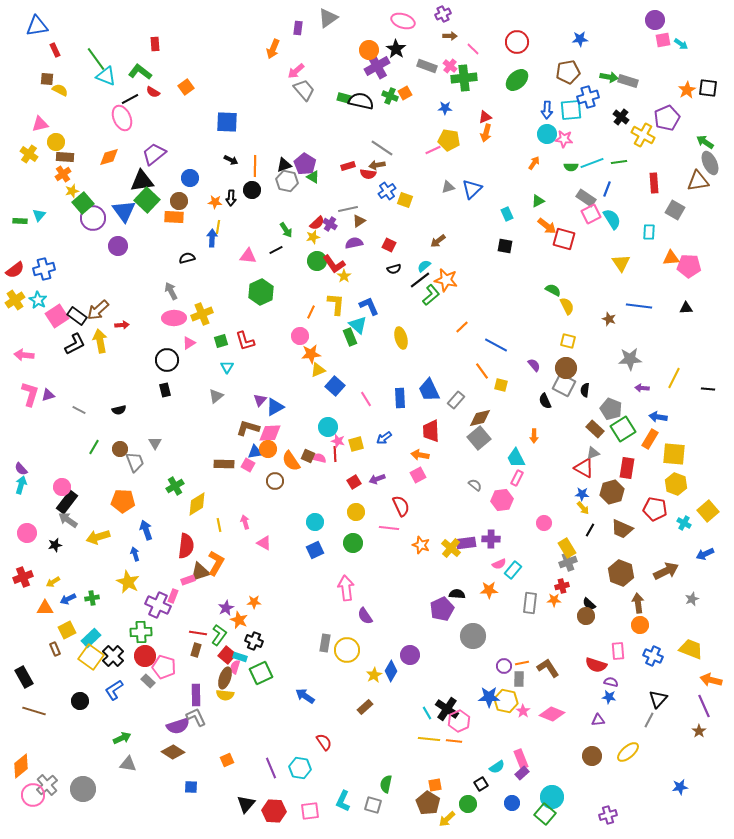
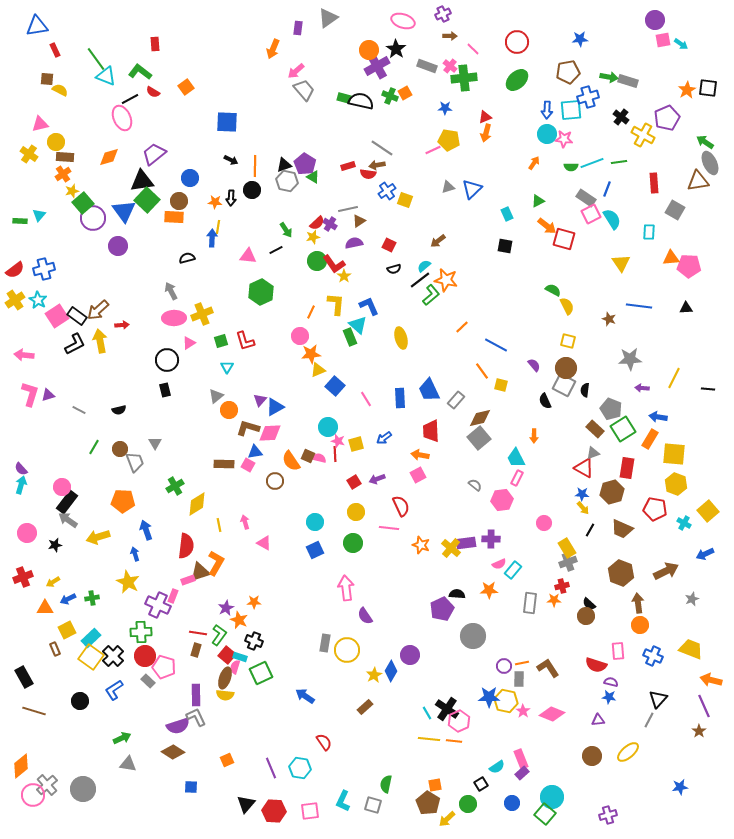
orange circle at (268, 449): moved 39 px left, 39 px up
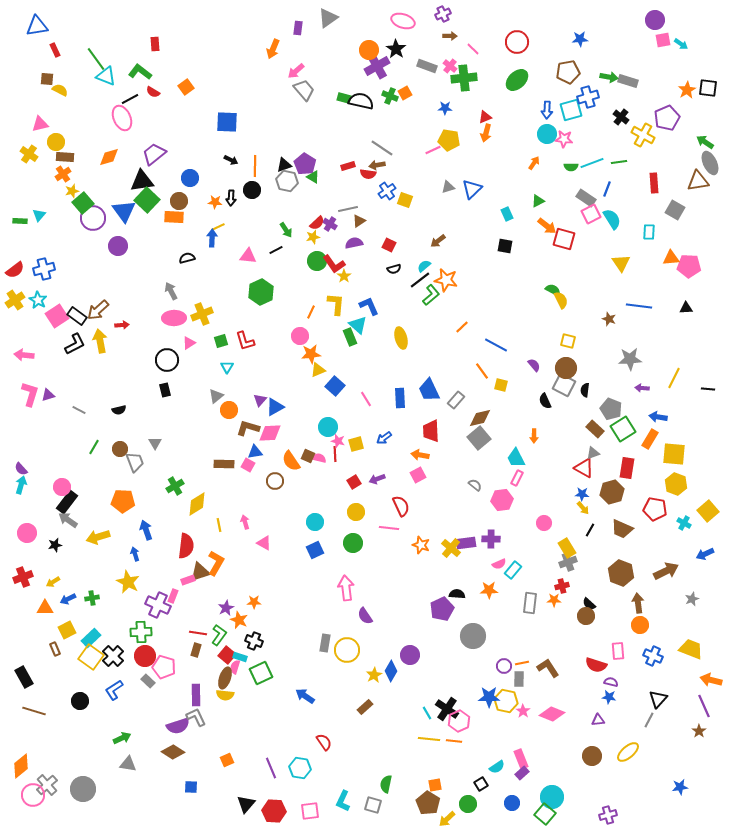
cyan square at (571, 110): rotated 10 degrees counterclockwise
yellow line at (218, 227): rotated 56 degrees clockwise
yellow semicircle at (567, 306): moved 6 px left, 6 px up
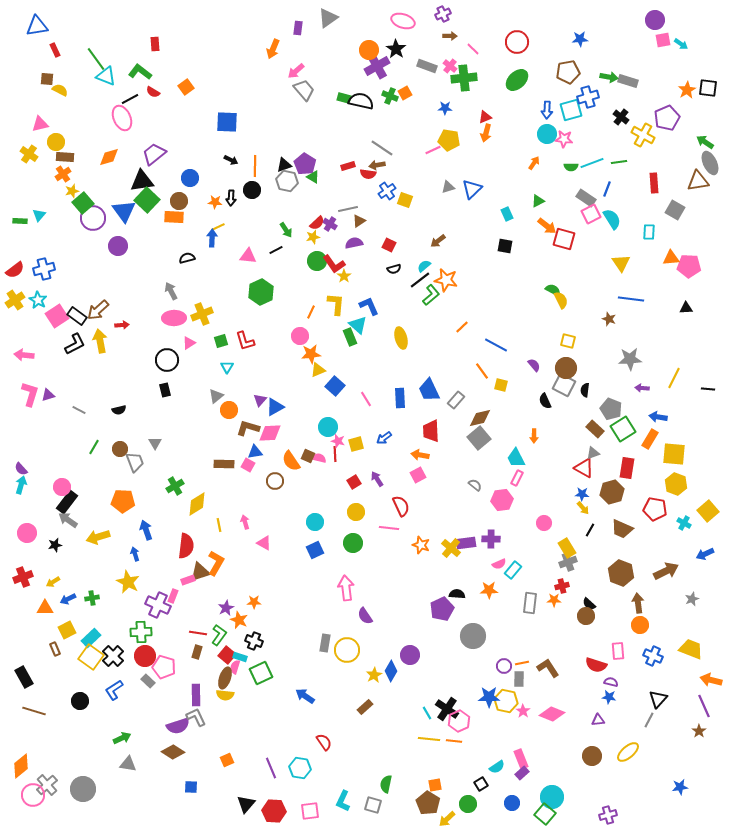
blue line at (639, 306): moved 8 px left, 7 px up
purple arrow at (377, 479): rotated 77 degrees clockwise
brown rectangle at (196, 650): moved 1 px right, 2 px down
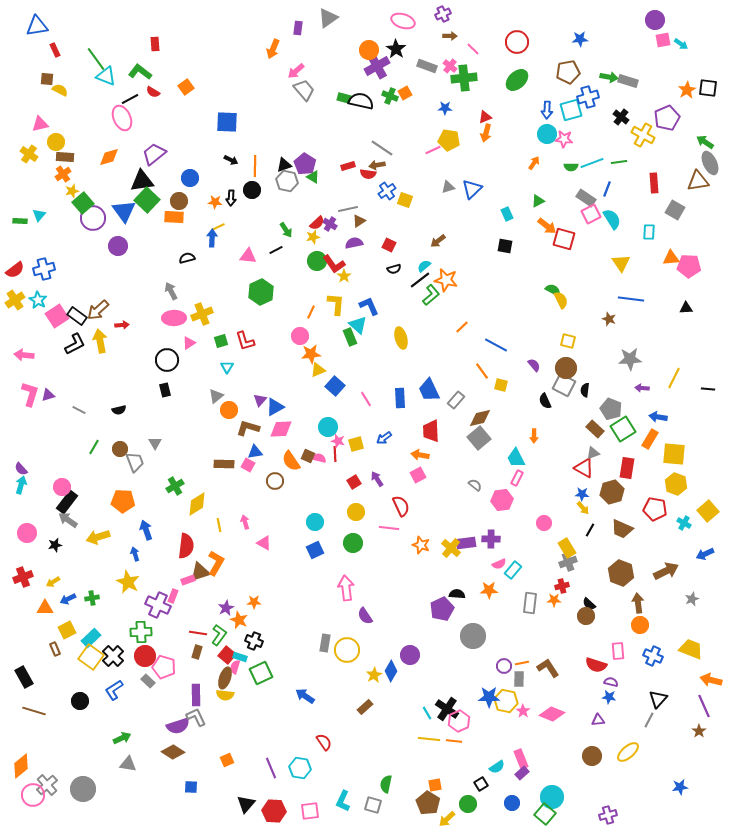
pink diamond at (270, 433): moved 11 px right, 4 px up
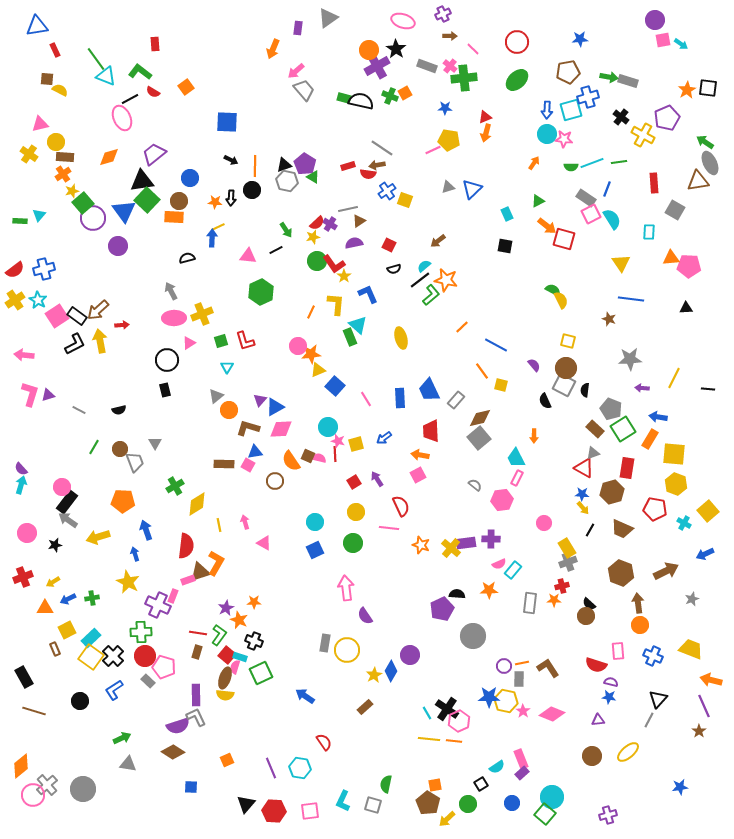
blue L-shape at (369, 306): moved 1 px left, 12 px up
pink circle at (300, 336): moved 2 px left, 10 px down
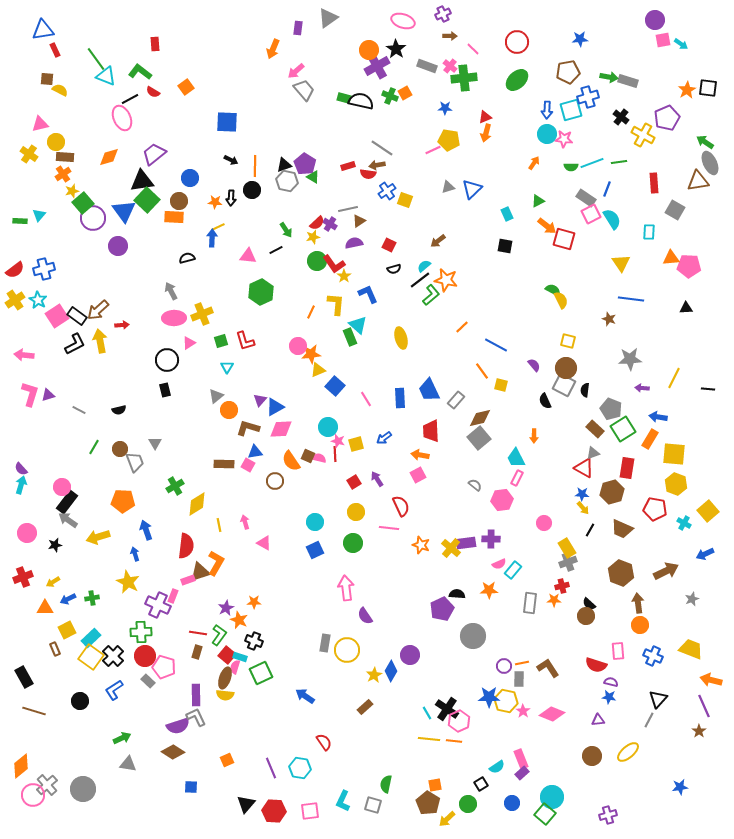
blue triangle at (37, 26): moved 6 px right, 4 px down
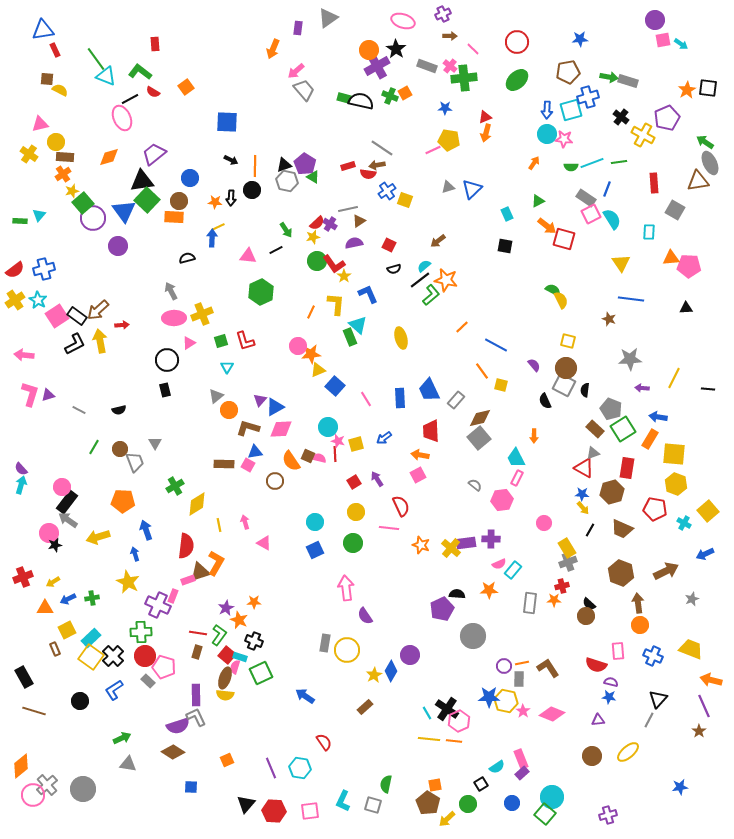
pink circle at (27, 533): moved 22 px right
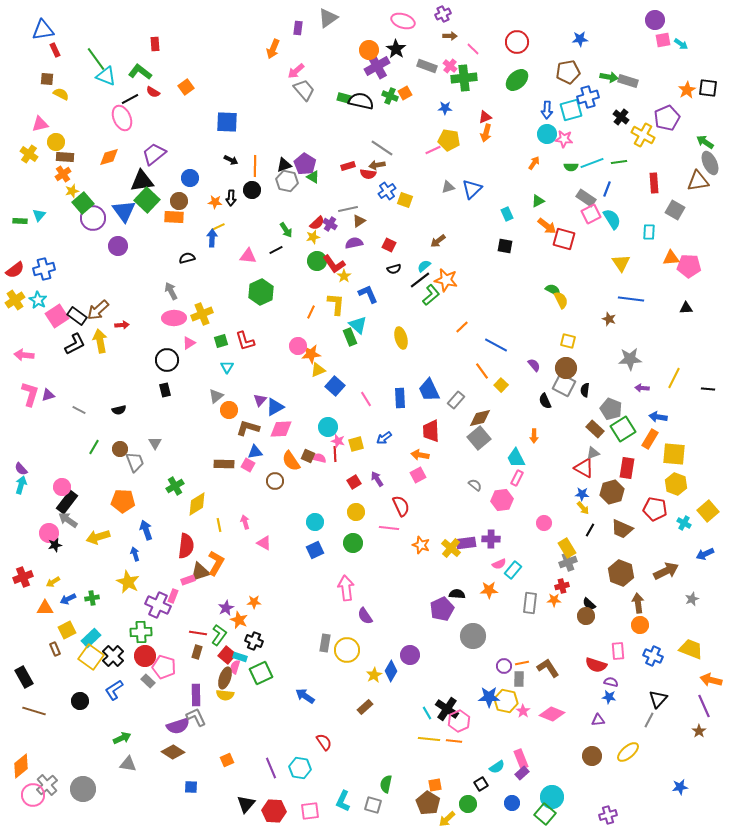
yellow semicircle at (60, 90): moved 1 px right, 4 px down
yellow square at (501, 385): rotated 32 degrees clockwise
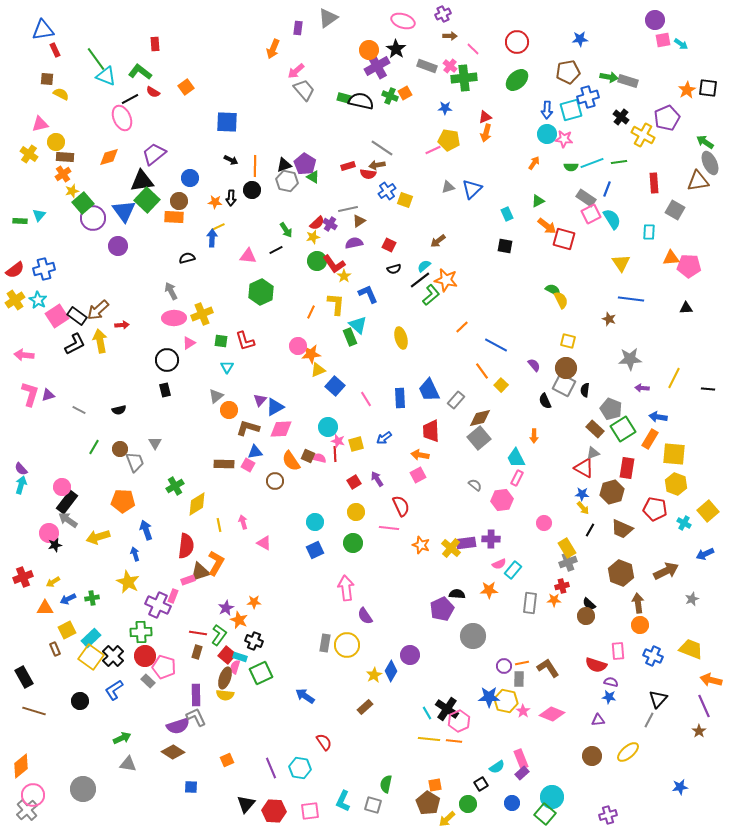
green square at (221, 341): rotated 24 degrees clockwise
pink arrow at (245, 522): moved 2 px left
yellow circle at (347, 650): moved 5 px up
gray cross at (47, 785): moved 20 px left, 25 px down
